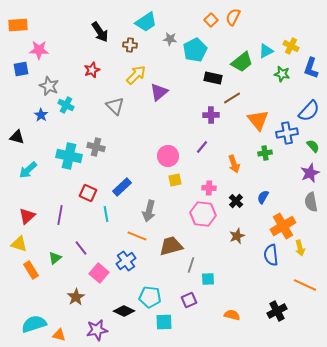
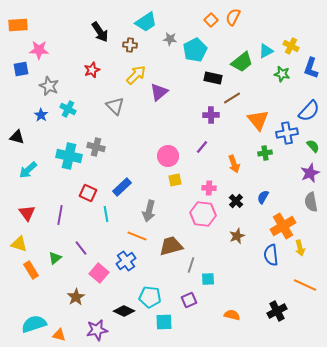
cyan cross at (66, 105): moved 2 px right, 4 px down
red triangle at (27, 216): moved 3 px up; rotated 24 degrees counterclockwise
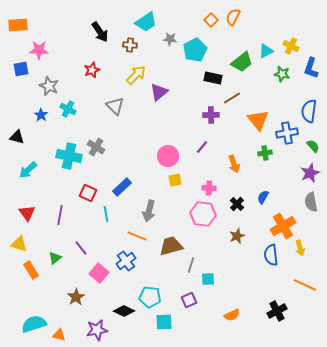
blue semicircle at (309, 111): rotated 145 degrees clockwise
gray cross at (96, 147): rotated 18 degrees clockwise
black cross at (236, 201): moved 1 px right, 3 px down
orange semicircle at (232, 315): rotated 140 degrees clockwise
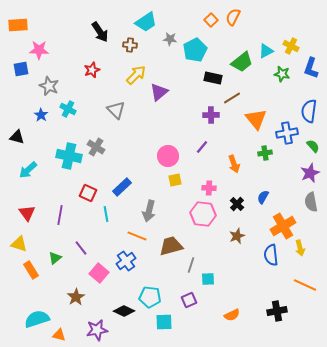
gray triangle at (115, 106): moved 1 px right, 4 px down
orange triangle at (258, 120): moved 2 px left, 1 px up
black cross at (277, 311): rotated 18 degrees clockwise
cyan semicircle at (34, 324): moved 3 px right, 5 px up
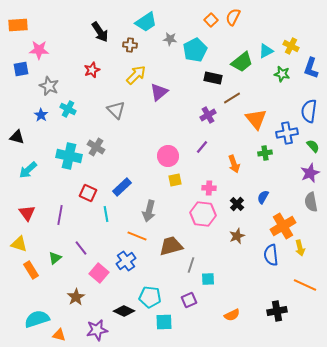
purple cross at (211, 115): moved 3 px left; rotated 28 degrees counterclockwise
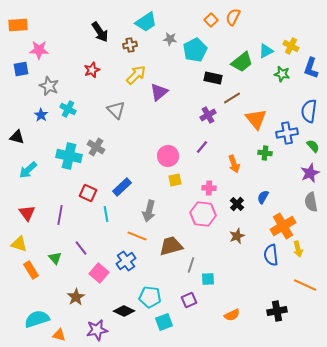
brown cross at (130, 45): rotated 16 degrees counterclockwise
green cross at (265, 153): rotated 16 degrees clockwise
yellow arrow at (300, 248): moved 2 px left, 1 px down
green triangle at (55, 258): rotated 32 degrees counterclockwise
cyan square at (164, 322): rotated 18 degrees counterclockwise
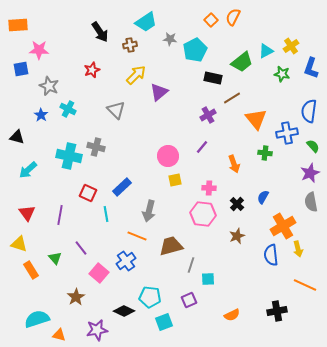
yellow cross at (291, 46): rotated 28 degrees clockwise
gray cross at (96, 147): rotated 18 degrees counterclockwise
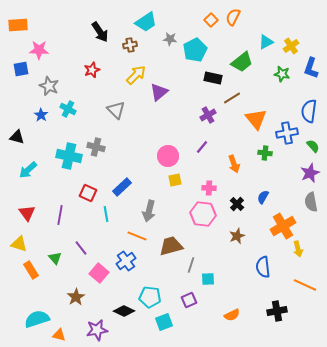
cyan triangle at (266, 51): moved 9 px up
blue semicircle at (271, 255): moved 8 px left, 12 px down
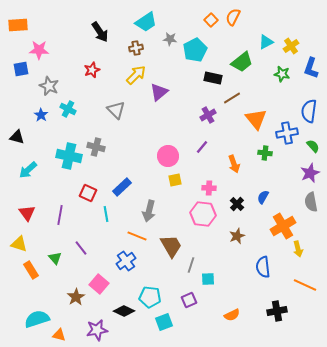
brown cross at (130, 45): moved 6 px right, 3 px down
brown trapezoid at (171, 246): rotated 75 degrees clockwise
pink square at (99, 273): moved 11 px down
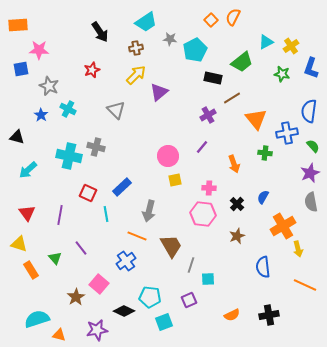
black cross at (277, 311): moved 8 px left, 4 px down
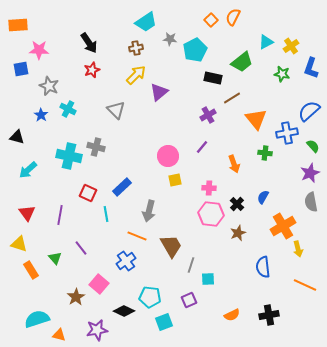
black arrow at (100, 32): moved 11 px left, 11 px down
blue semicircle at (309, 111): rotated 40 degrees clockwise
pink hexagon at (203, 214): moved 8 px right
brown star at (237, 236): moved 1 px right, 3 px up
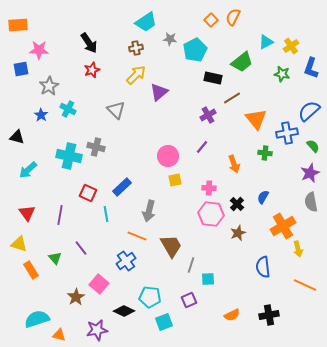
gray star at (49, 86): rotated 18 degrees clockwise
